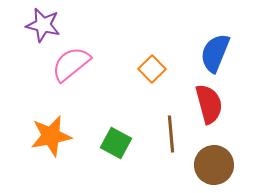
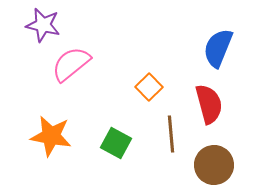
blue semicircle: moved 3 px right, 5 px up
orange square: moved 3 px left, 18 px down
orange star: rotated 21 degrees clockwise
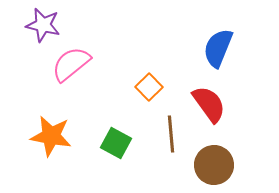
red semicircle: rotated 21 degrees counterclockwise
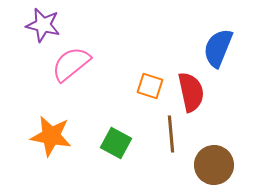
orange square: moved 1 px right, 1 px up; rotated 28 degrees counterclockwise
red semicircle: moved 18 px left, 12 px up; rotated 24 degrees clockwise
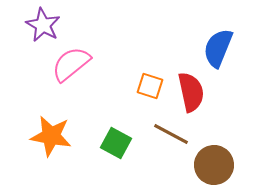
purple star: rotated 16 degrees clockwise
brown line: rotated 57 degrees counterclockwise
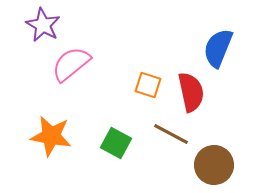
orange square: moved 2 px left, 1 px up
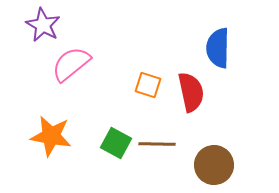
blue semicircle: rotated 21 degrees counterclockwise
brown line: moved 14 px left, 10 px down; rotated 27 degrees counterclockwise
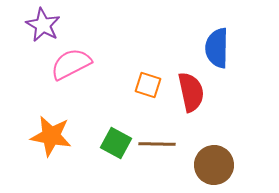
blue semicircle: moved 1 px left
pink semicircle: rotated 12 degrees clockwise
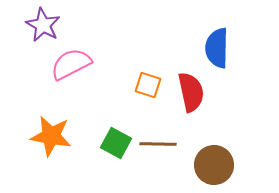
brown line: moved 1 px right
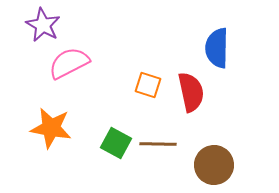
pink semicircle: moved 2 px left, 1 px up
orange star: moved 8 px up
